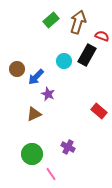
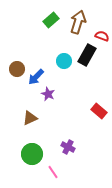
brown triangle: moved 4 px left, 4 px down
pink line: moved 2 px right, 2 px up
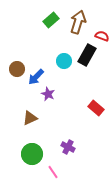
red rectangle: moved 3 px left, 3 px up
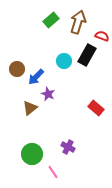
brown triangle: moved 10 px up; rotated 14 degrees counterclockwise
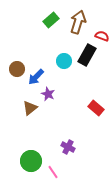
green circle: moved 1 px left, 7 px down
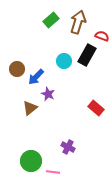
pink line: rotated 48 degrees counterclockwise
